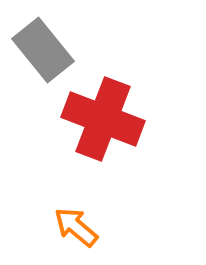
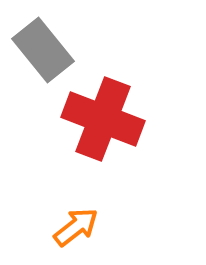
orange arrow: rotated 102 degrees clockwise
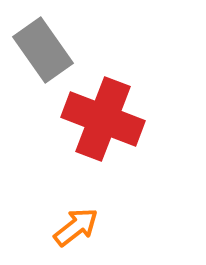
gray rectangle: rotated 4 degrees clockwise
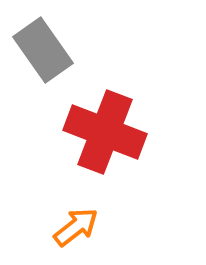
red cross: moved 2 px right, 13 px down
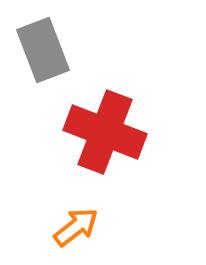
gray rectangle: rotated 14 degrees clockwise
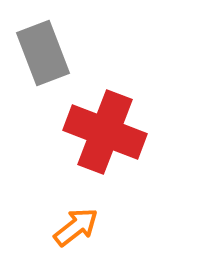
gray rectangle: moved 3 px down
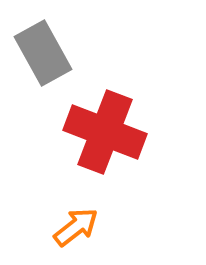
gray rectangle: rotated 8 degrees counterclockwise
